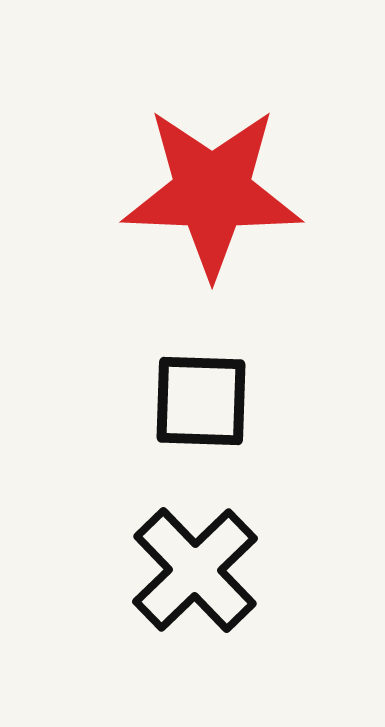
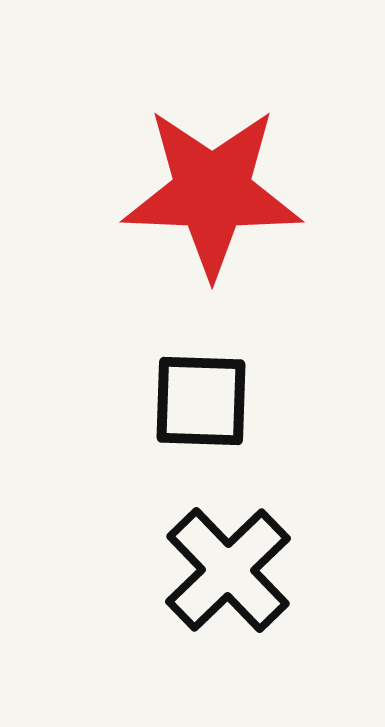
black cross: moved 33 px right
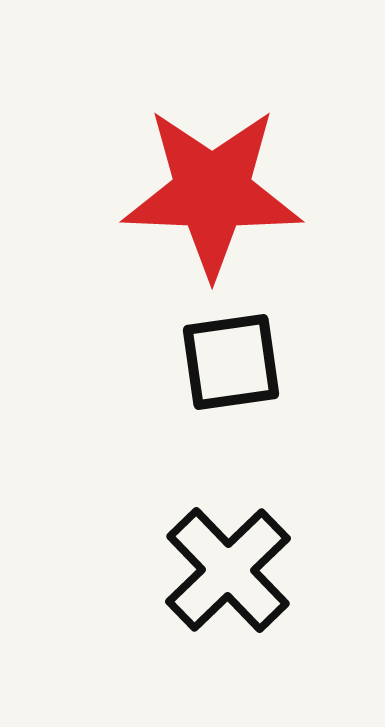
black square: moved 30 px right, 39 px up; rotated 10 degrees counterclockwise
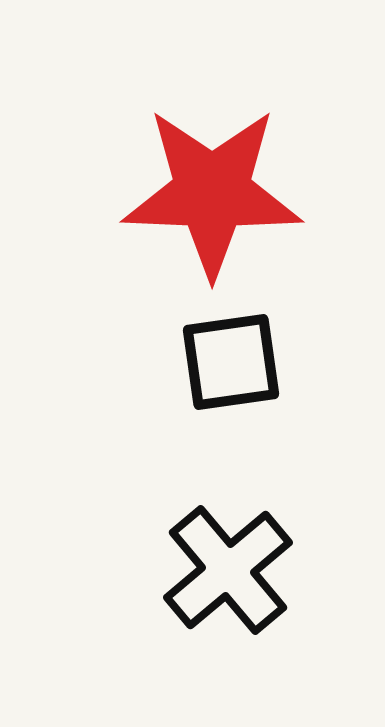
black cross: rotated 4 degrees clockwise
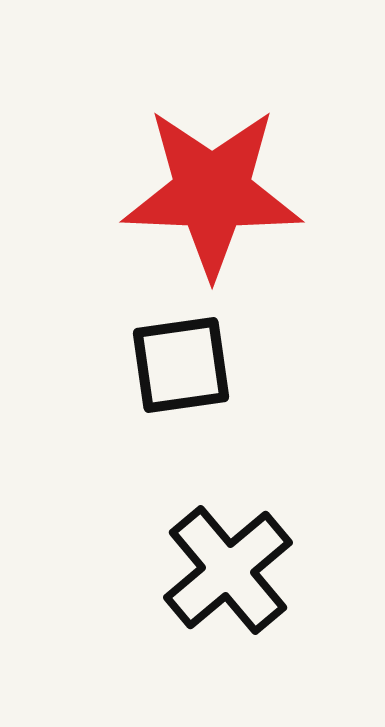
black square: moved 50 px left, 3 px down
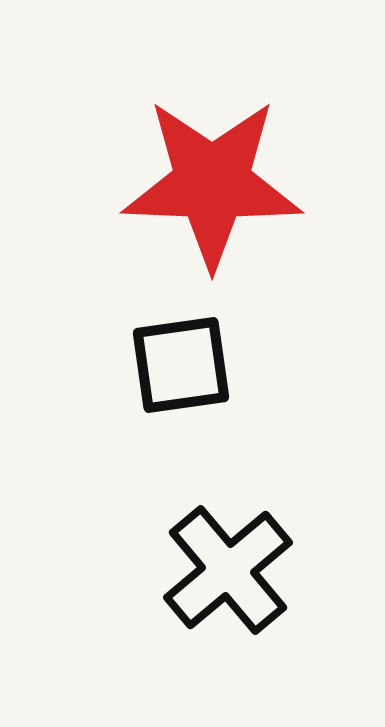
red star: moved 9 px up
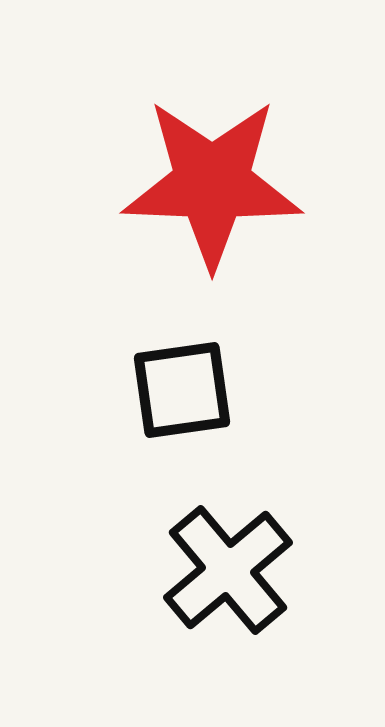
black square: moved 1 px right, 25 px down
